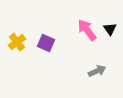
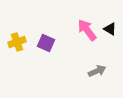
black triangle: rotated 24 degrees counterclockwise
yellow cross: rotated 18 degrees clockwise
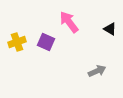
pink arrow: moved 18 px left, 8 px up
purple square: moved 1 px up
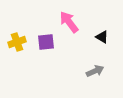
black triangle: moved 8 px left, 8 px down
purple square: rotated 30 degrees counterclockwise
gray arrow: moved 2 px left
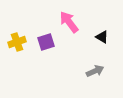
purple square: rotated 12 degrees counterclockwise
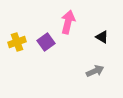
pink arrow: moved 1 px left; rotated 50 degrees clockwise
purple square: rotated 18 degrees counterclockwise
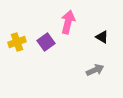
gray arrow: moved 1 px up
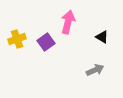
yellow cross: moved 3 px up
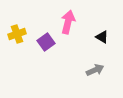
yellow cross: moved 5 px up
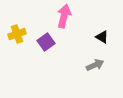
pink arrow: moved 4 px left, 6 px up
gray arrow: moved 5 px up
